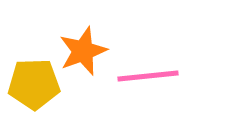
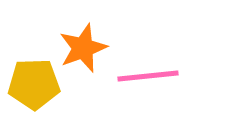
orange star: moved 3 px up
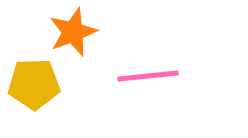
orange star: moved 10 px left, 16 px up
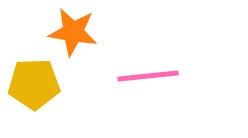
orange star: rotated 30 degrees clockwise
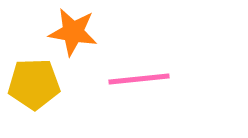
pink line: moved 9 px left, 3 px down
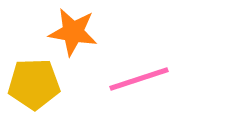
pink line: rotated 12 degrees counterclockwise
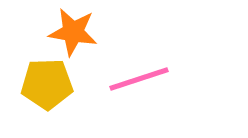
yellow pentagon: moved 13 px right
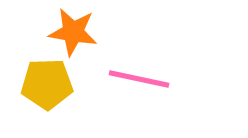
pink line: rotated 30 degrees clockwise
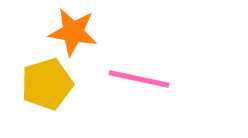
yellow pentagon: rotated 15 degrees counterclockwise
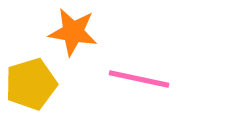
yellow pentagon: moved 16 px left
